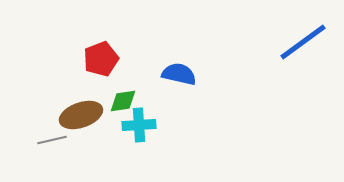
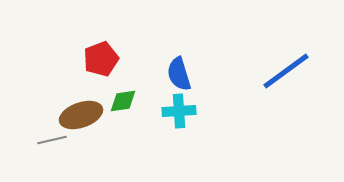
blue line: moved 17 px left, 29 px down
blue semicircle: rotated 120 degrees counterclockwise
cyan cross: moved 40 px right, 14 px up
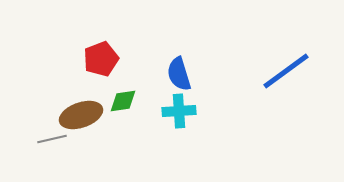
gray line: moved 1 px up
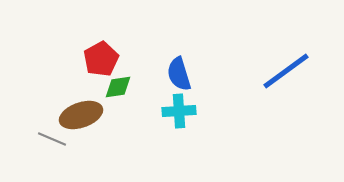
red pentagon: rotated 8 degrees counterclockwise
green diamond: moved 5 px left, 14 px up
gray line: rotated 36 degrees clockwise
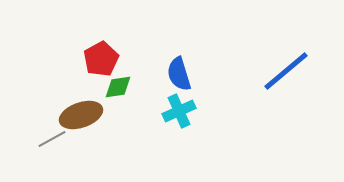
blue line: rotated 4 degrees counterclockwise
cyan cross: rotated 20 degrees counterclockwise
gray line: rotated 52 degrees counterclockwise
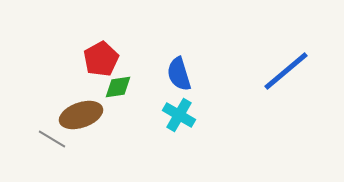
cyan cross: moved 4 px down; rotated 36 degrees counterclockwise
gray line: rotated 60 degrees clockwise
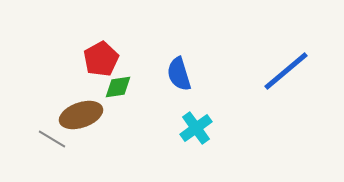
cyan cross: moved 17 px right, 13 px down; rotated 24 degrees clockwise
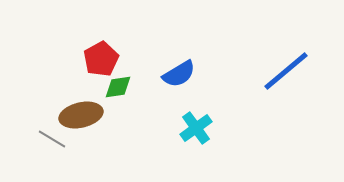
blue semicircle: rotated 104 degrees counterclockwise
brown ellipse: rotated 6 degrees clockwise
